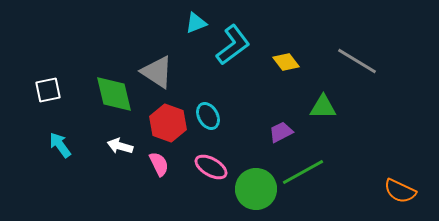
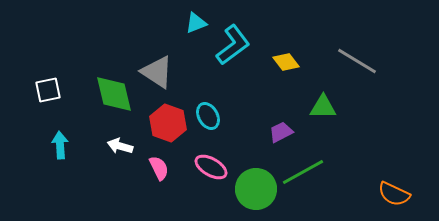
cyan arrow: rotated 32 degrees clockwise
pink semicircle: moved 4 px down
orange semicircle: moved 6 px left, 3 px down
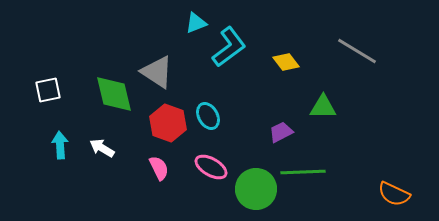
cyan L-shape: moved 4 px left, 2 px down
gray line: moved 10 px up
white arrow: moved 18 px left, 2 px down; rotated 15 degrees clockwise
green line: rotated 27 degrees clockwise
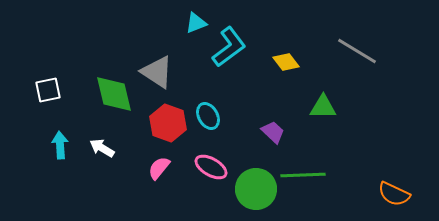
purple trapezoid: moved 8 px left; rotated 70 degrees clockwise
pink semicircle: rotated 115 degrees counterclockwise
green line: moved 3 px down
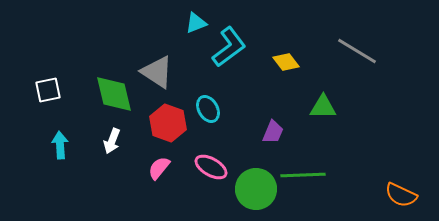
cyan ellipse: moved 7 px up
purple trapezoid: rotated 70 degrees clockwise
white arrow: moved 10 px right, 7 px up; rotated 100 degrees counterclockwise
orange semicircle: moved 7 px right, 1 px down
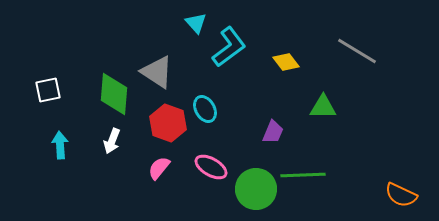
cyan triangle: rotated 50 degrees counterclockwise
green diamond: rotated 18 degrees clockwise
cyan ellipse: moved 3 px left
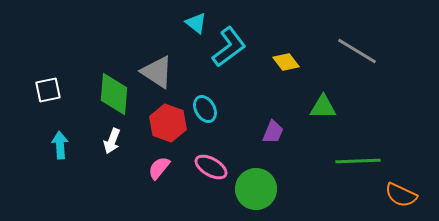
cyan triangle: rotated 10 degrees counterclockwise
green line: moved 55 px right, 14 px up
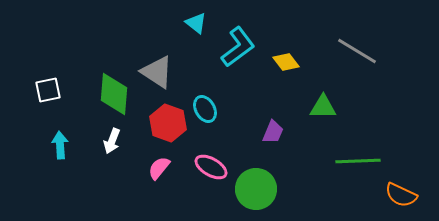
cyan L-shape: moved 9 px right
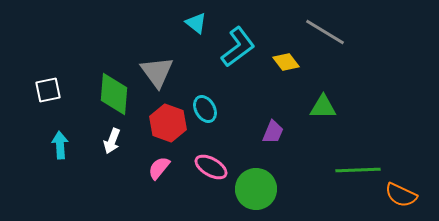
gray line: moved 32 px left, 19 px up
gray triangle: rotated 21 degrees clockwise
green line: moved 9 px down
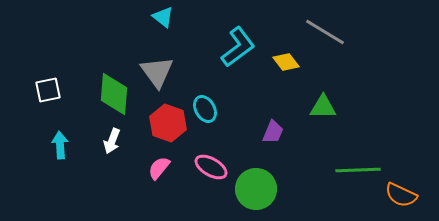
cyan triangle: moved 33 px left, 6 px up
